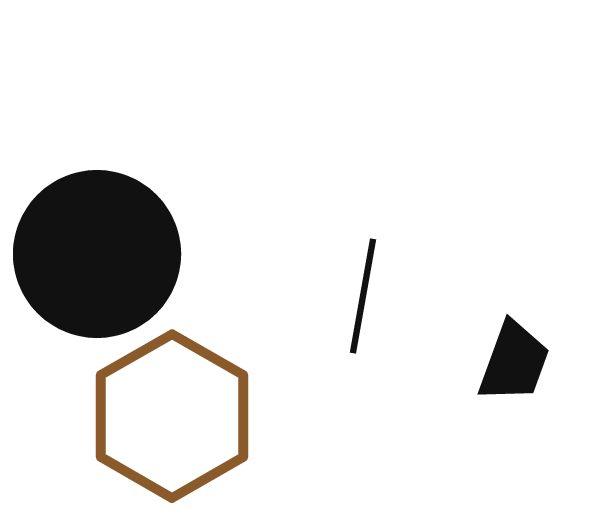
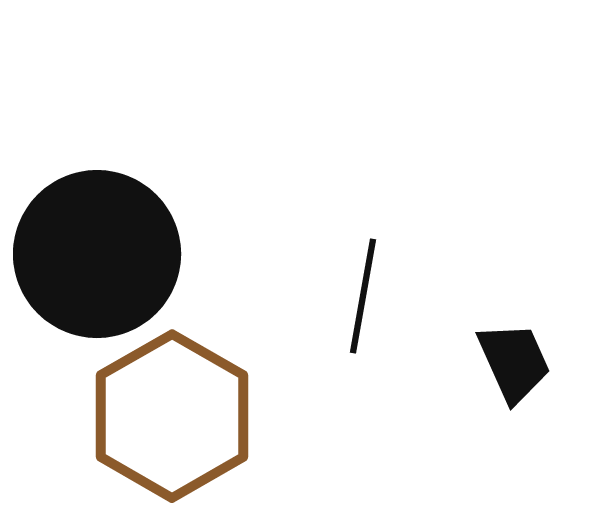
black trapezoid: rotated 44 degrees counterclockwise
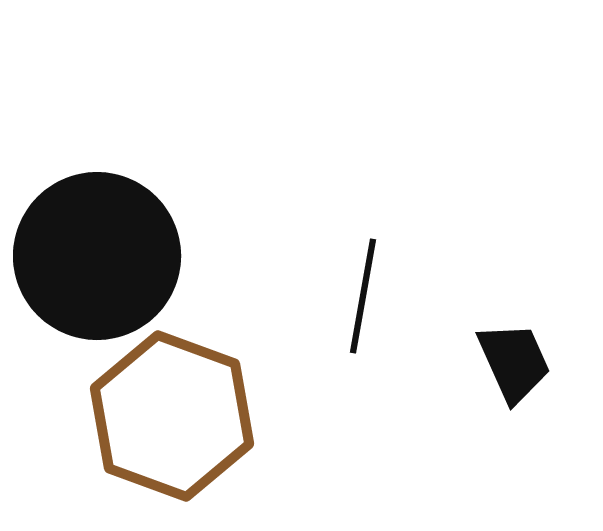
black circle: moved 2 px down
brown hexagon: rotated 10 degrees counterclockwise
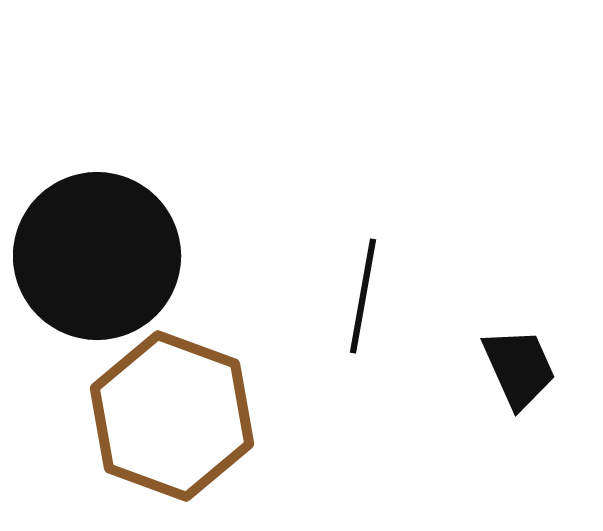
black trapezoid: moved 5 px right, 6 px down
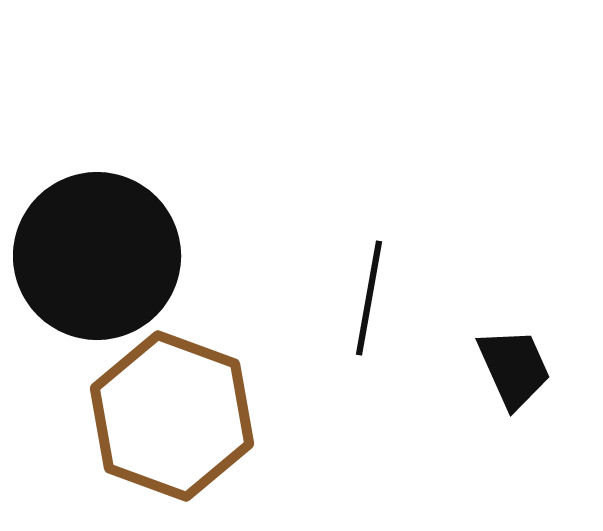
black line: moved 6 px right, 2 px down
black trapezoid: moved 5 px left
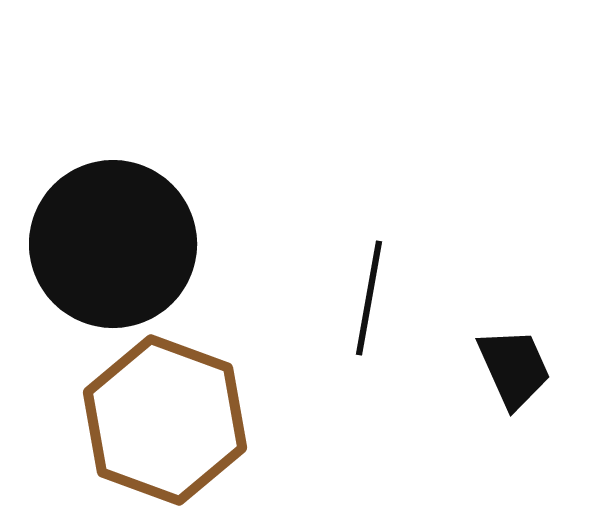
black circle: moved 16 px right, 12 px up
brown hexagon: moved 7 px left, 4 px down
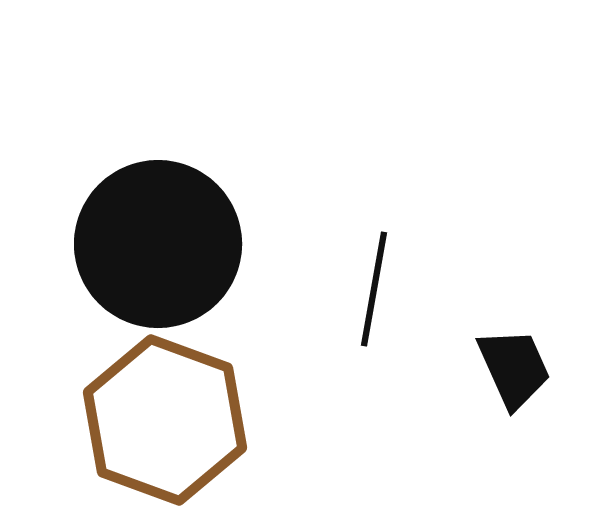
black circle: moved 45 px right
black line: moved 5 px right, 9 px up
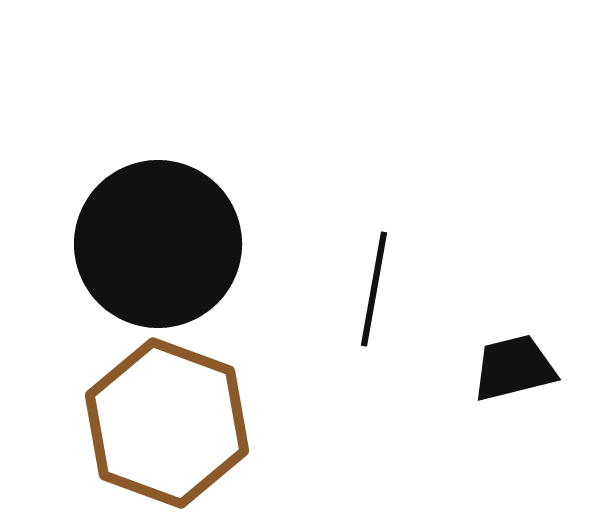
black trapezoid: rotated 80 degrees counterclockwise
brown hexagon: moved 2 px right, 3 px down
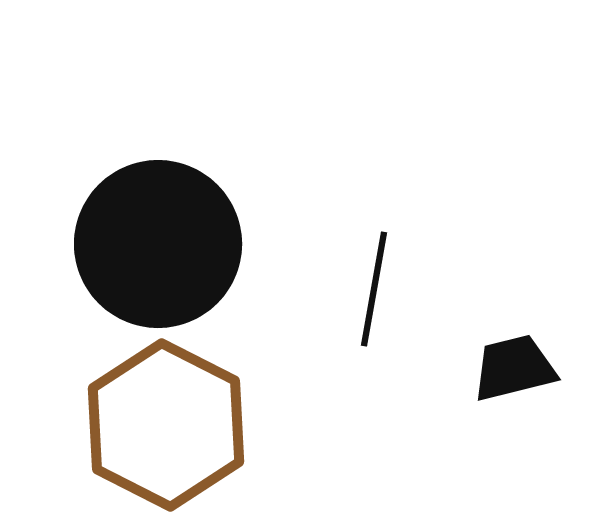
brown hexagon: moved 1 px left, 2 px down; rotated 7 degrees clockwise
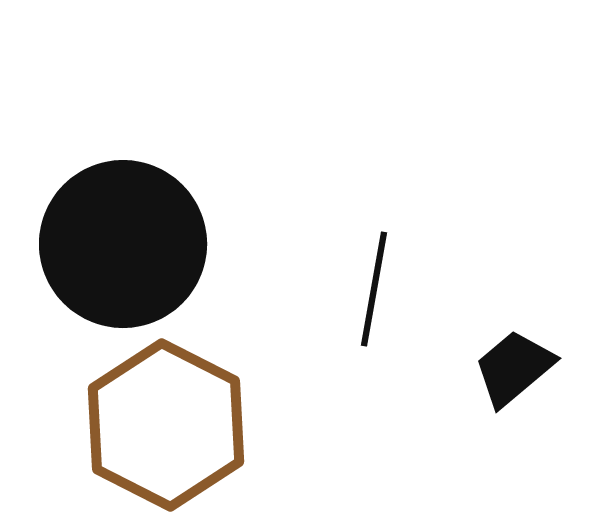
black circle: moved 35 px left
black trapezoid: rotated 26 degrees counterclockwise
